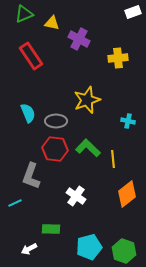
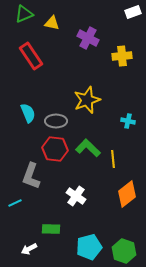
purple cross: moved 9 px right, 1 px up
yellow cross: moved 4 px right, 2 px up
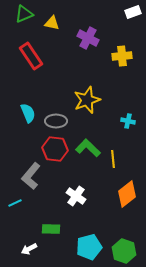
gray L-shape: rotated 20 degrees clockwise
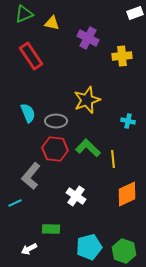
white rectangle: moved 2 px right, 1 px down
orange diamond: rotated 12 degrees clockwise
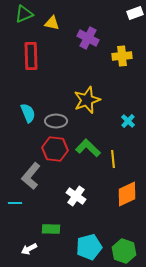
red rectangle: rotated 32 degrees clockwise
cyan cross: rotated 32 degrees clockwise
cyan line: rotated 24 degrees clockwise
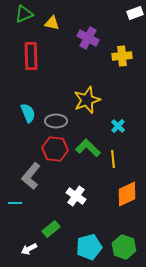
cyan cross: moved 10 px left, 5 px down
green rectangle: rotated 42 degrees counterclockwise
green hexagon: moved 4 px up
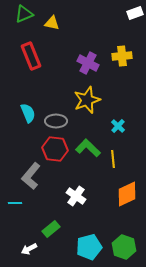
purple cross: moved 25 px down
red rectangle: rotated 20 degrees counterclockwise
